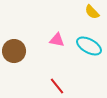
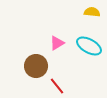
yellow semicircle: rotated 140 degrees clockwise
pink triangle: moved 3 px down; rotated 42 degrees counterclockwise
brown circle: moved 22 px right, 15 px down
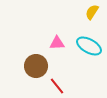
yellow semicircle: rotated 63 degrees counterclockwise
pink triangle: rotated 28 degrees clockwise
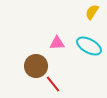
red line: moved 4 px left, 2 px up
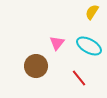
pink triangle: rotated 49 degrees counterclockwise
red line: moved 26 px right, 6 px up
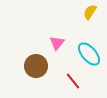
yellow semicircle: moved 2 px left
cyan ellipse: moved 8 px down; rotated 20 degrees clockwise
red line: moved 6 px left, 3 px down
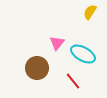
cyan ellipse: moved 6 px left; rotated 20 degrees counterclockwise
brown circle: moved 1 px right, 2 px down
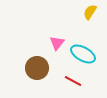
red line: rotated 24 degrees counterclockwise
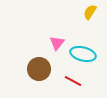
cyan ellipse: rotated 15 degrees counterclockwise
brown circle: moved 2 px right, 1 px down
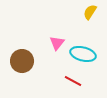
brown circle: moved 17 px left, 8 px up
